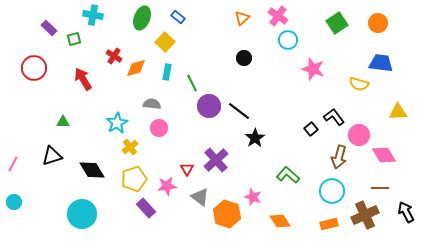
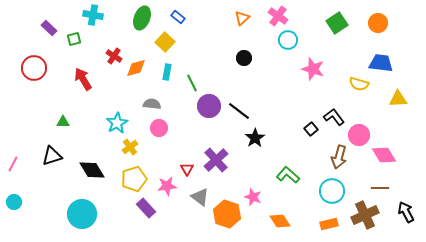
yellow triangle at (398, 112): moved 13 px up
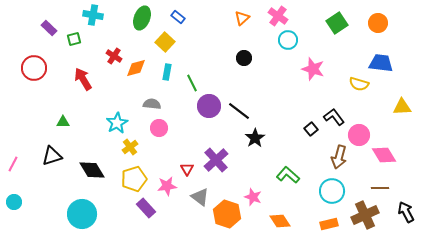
yellow triangle at (398, 99): moved 4 px right, 8 px down
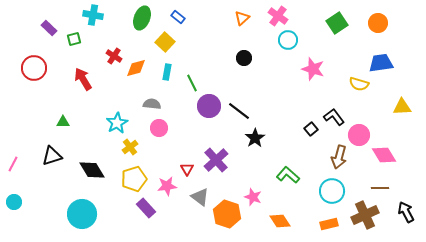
blue trapezoid at (381, 63): rotated 15 degrees counterclockwise
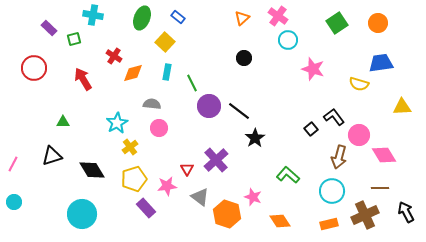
orange diamond at (136, 68): moved 3 px left, 5 px down
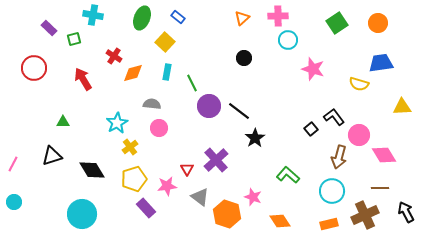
pink cross at (278, 16): rotated 36 degrees counterclockwise
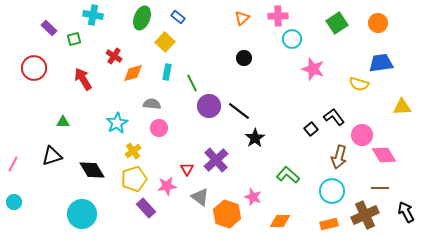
cyan circle at (288, 40): moved 4 px right, 1 px up
pink circle at (359, 135): moved 3 px right
yellow cross at (130, 147): moved 3 px right, 4 px down
orange diamond at (280, 221): rotated 55 degrees counterclockwise
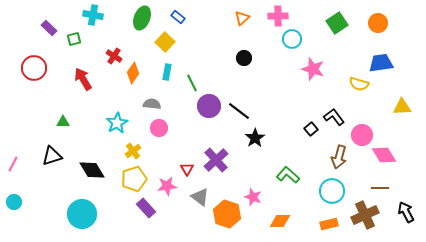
orange diamond at (133, 73): rotated 40 degrees counterclockwise
